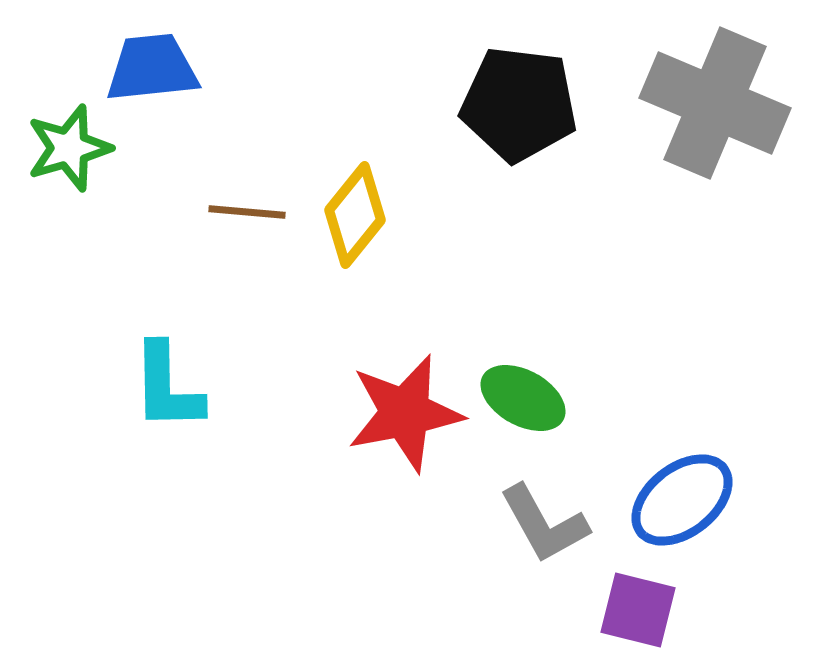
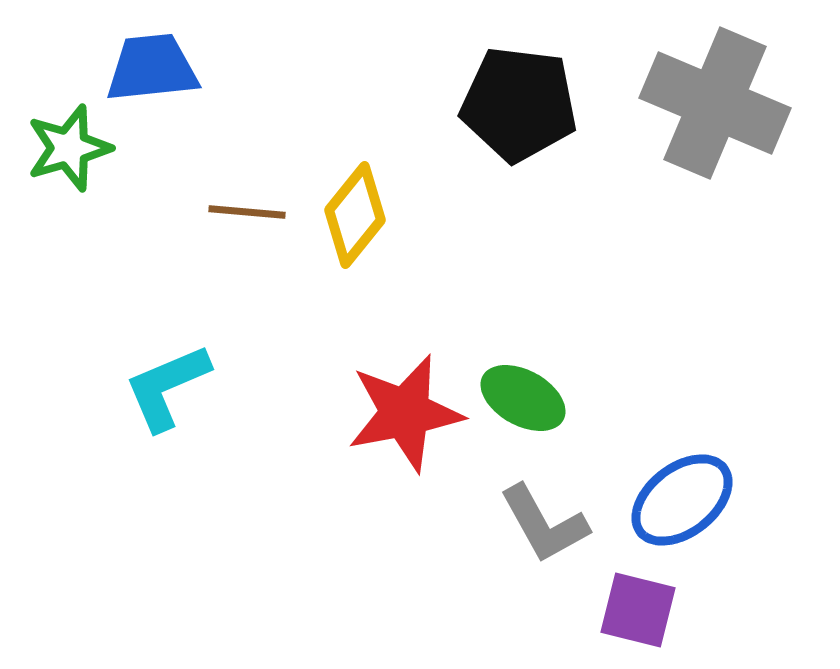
cyan L-shape: rotated 68 degrees clockwise
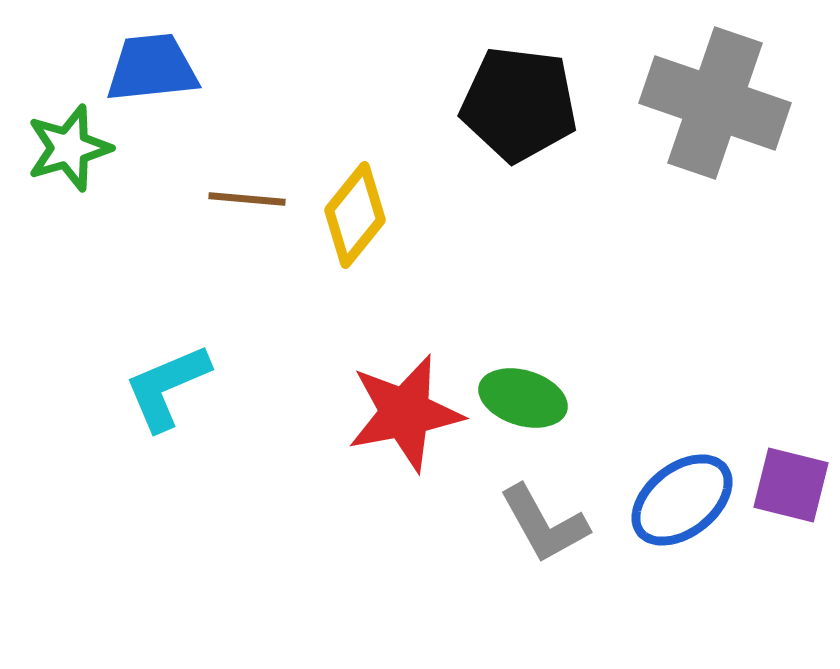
gray cross: rotated 4 degrees counterclockwise
brown line: moved 13 px up
green ellipse: rotated 12 degrees counterclockwise
purple square: moved 153 px right, 125 px up
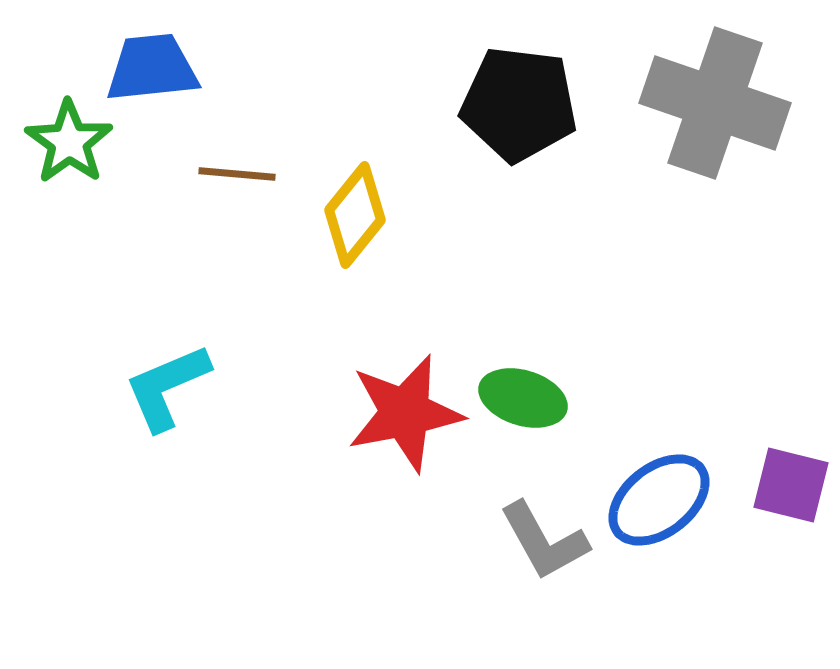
green star: moved 6 px up; rotated 20 degrees counterclockwise
brown line: moved 10 px left, 25 px up
blue ellipse: moved 23 px left
gray L-shape: moved 17 px down
